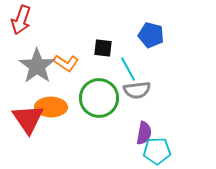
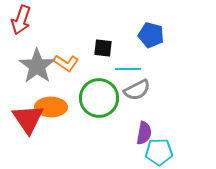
cyan line: rotated 60 degrees counterclockwise
gray semicircle: rotated 20 degrees counterclockwise
cyan pentagon: moved 2 px right, 1 px down
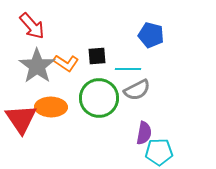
red arrow: moved 11 px right, 6 px down; rotated 60 degrees counterclockwise
black square: moved 6 px left, 8 px down; rotated 12 degrees counterclockwise
red triangle: moved 7 px left
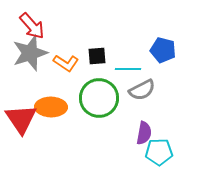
blue pentagon: moved 12 px right, 15 px down
gray star: moved 7 px left, 13 px up; rotated 18 degrees clockwise
gray semicircle: moved 5 px right
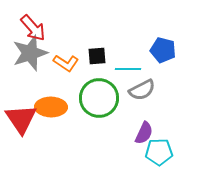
red arrow: moved 1 px right, 2 px down
purple semicircle: rotated 15 degrees clockwise
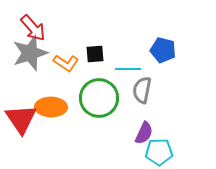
black square: moved 2 px left, 2 px up
gray semicircle: rotated 128 degrees clockwise
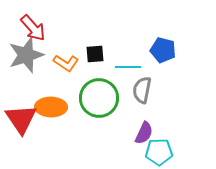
gray star: moved 4 px left, 2 px down
cyan line: moved 2 px up
